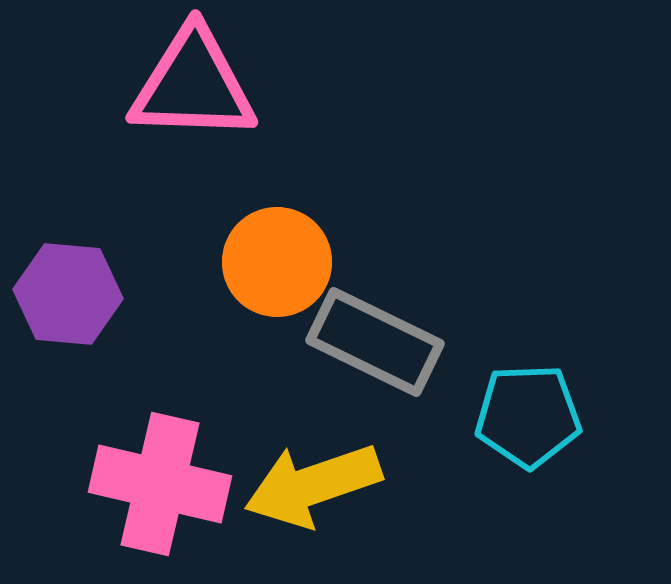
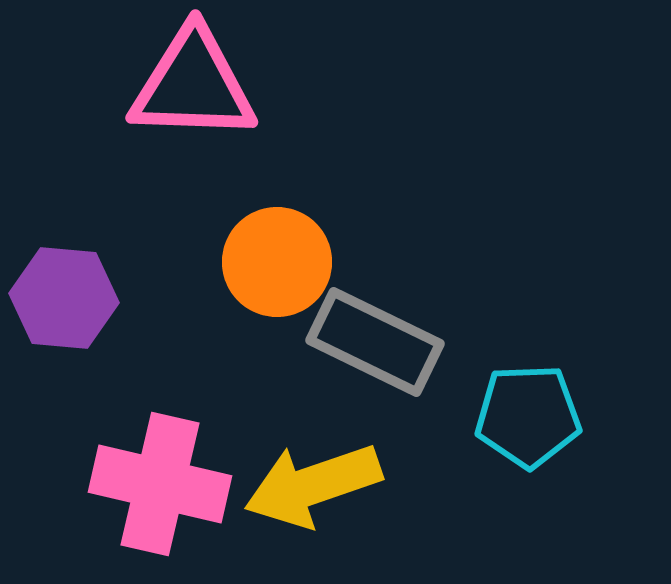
purple hexagon: moved 4 px left, 4 px down
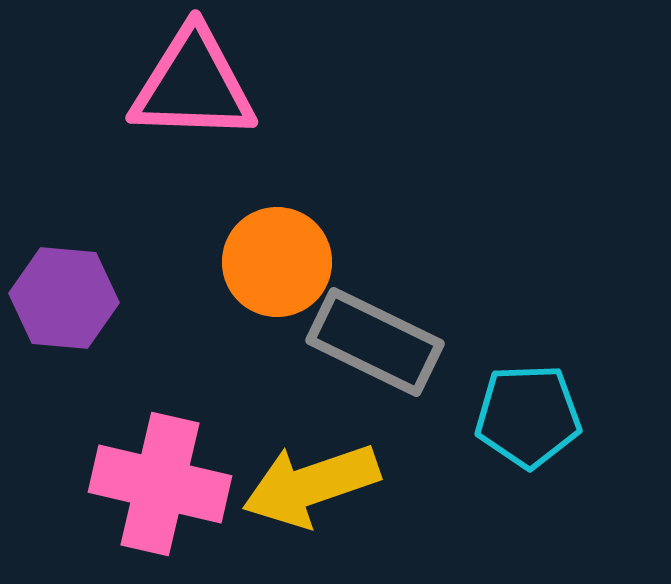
yellow arrow: moved 2 px left
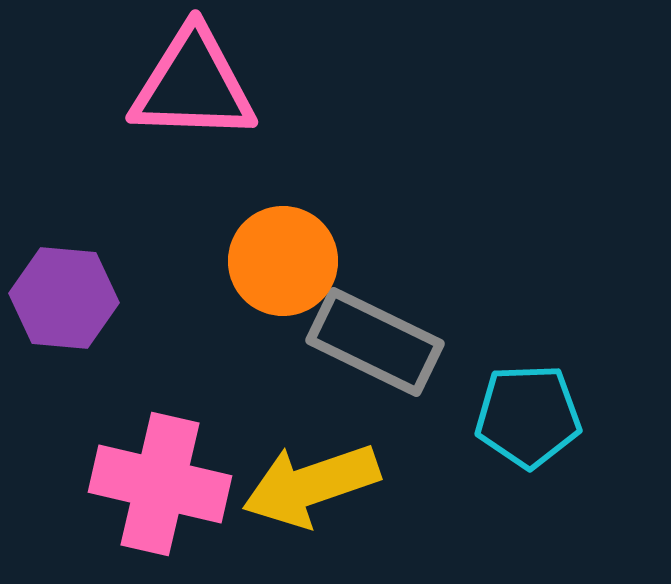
orange circle: moved 6 px right, 1 px up
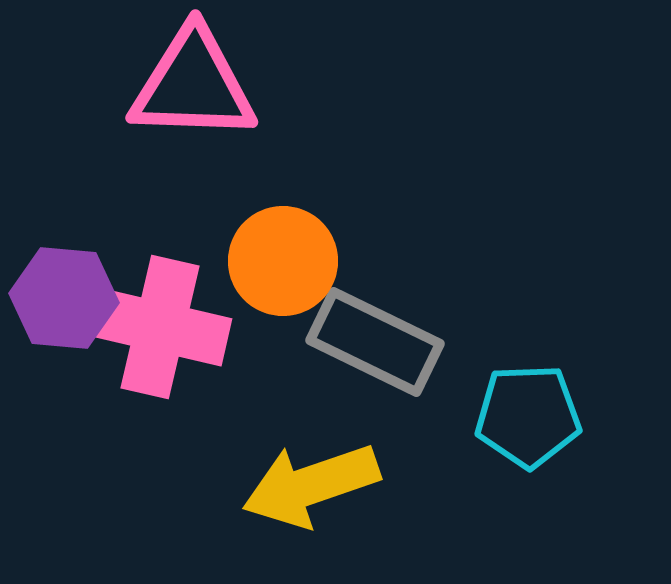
pink cross: moved 157 px up
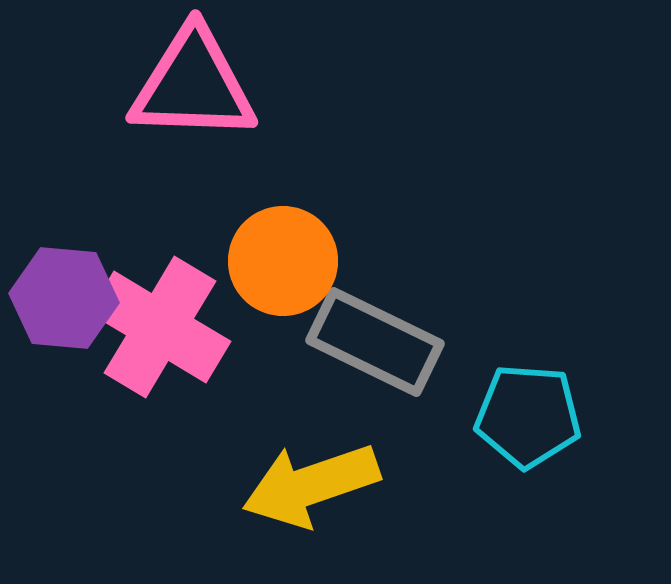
pink cross: rotated 18 degrees clockwise
cyan pentagon: rotated 6 degrees clockwise
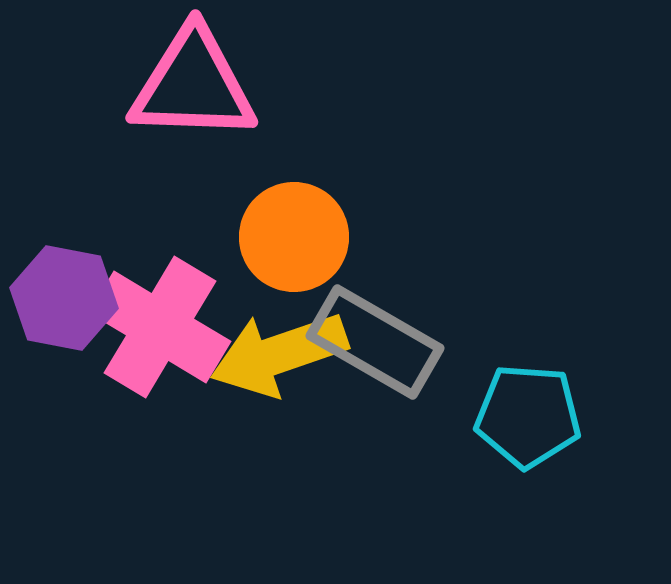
orange circle: moved 11 px right, 24 px up
purple hexagon: rotated 6 degrees clockwise
gray rectangle: rotated 4 degrees clockwise
yellow arrow: moved 32 px left, 131 px up
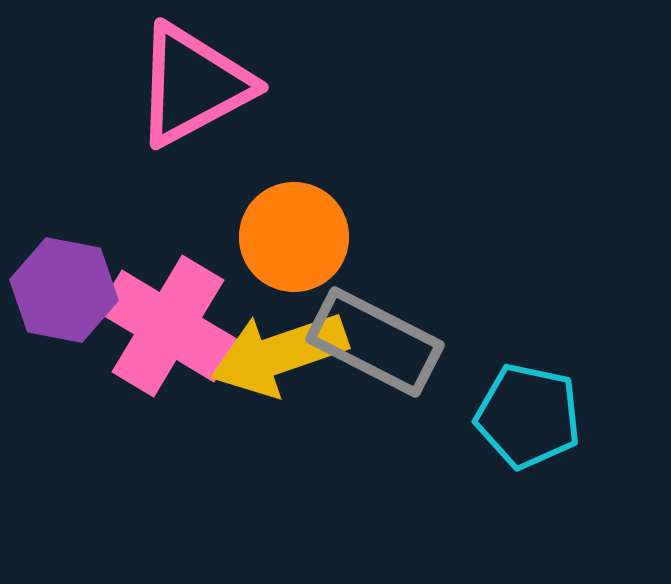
pink triangle: rotated 30 degrees counterclockwise
purple hexagon: moved 8 px up
pink cross: moved 8 px right, 1 px up
gray rectangle: rotated 3 degrees counterclockwise
cyan pentagon: rotated 8 degrees clockwise
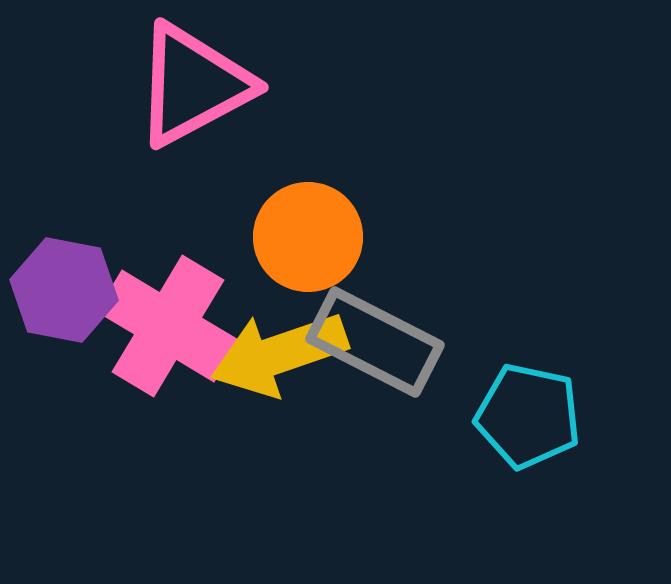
orange circle: moved 14 px right
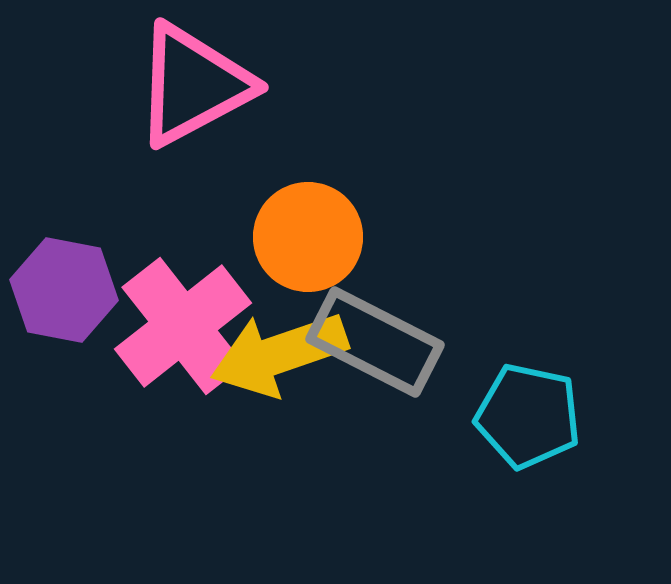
pink cross: moved 15 px right; rotated 21 degrees clockwise
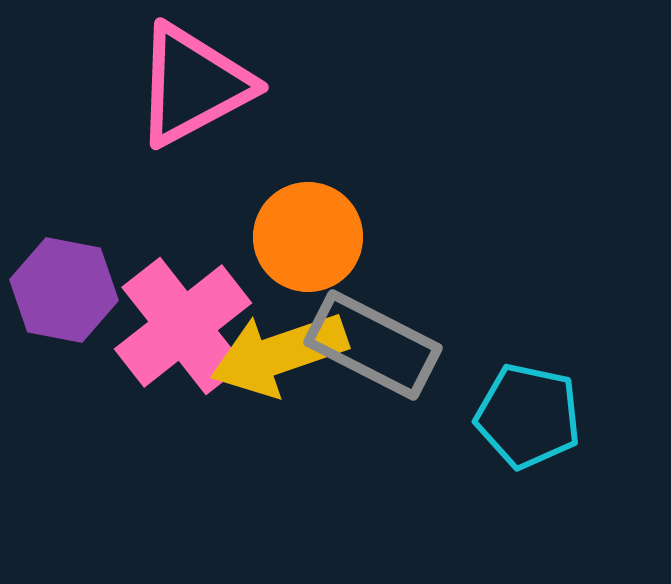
gray rectangle: moved 2 px left, 3 px down
